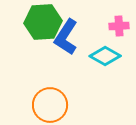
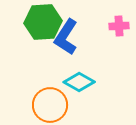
cyan diamond: moved 26 px left, 26 px down
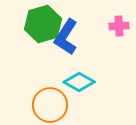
green hexagon: moved 2 px down; rotated 12 degrees counterclockwise
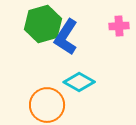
orange circle: moved 3 px left
